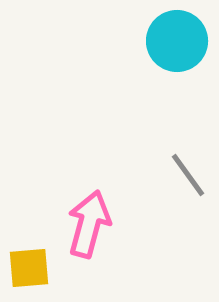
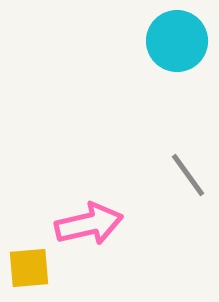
pink arrow: rotated 62 degrees clockwise
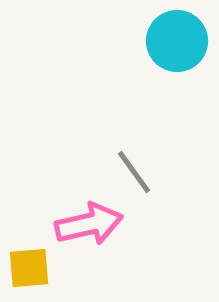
gray line: moved 54 px left, 3 px up
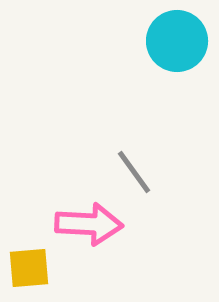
pink arrow: rotated 16 degrees clockwise
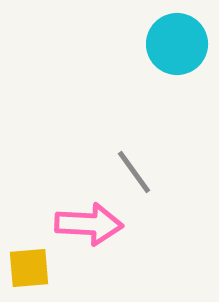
cyan circle: moved 3 px down
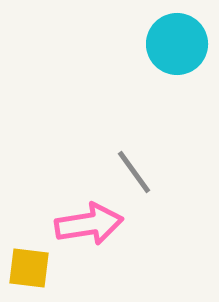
pink arrow: rotated 12 degrees counterclockwise
yellow square: rotated 12 degrees clockwise
